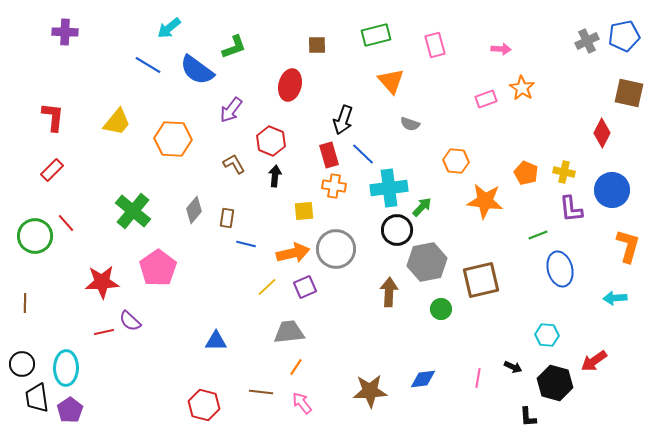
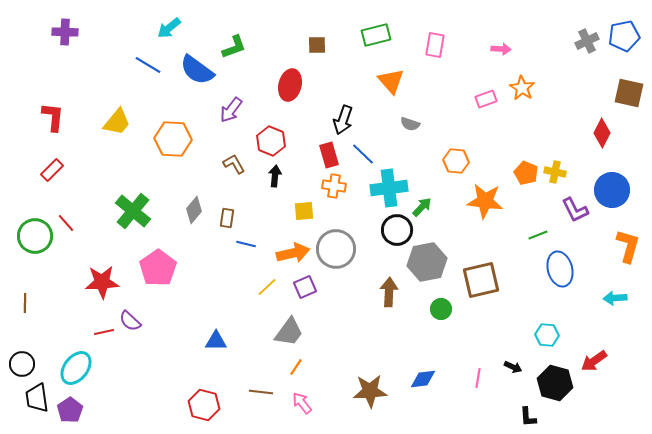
pink rectangle at (435, 45): rotated 25 degrees clockwise
yellow cross at (564, 172): moved 9 px left
purple L-shape at (571, 209): moved 4 px right, 1 px down; rotated 20 degrees counterclockwise
gray trapezoid at (289, 332): rotated 132 degrees clockwise
cyan ellipse at (66, 368): moved 10 px right; rotated 36 degrees clockwise
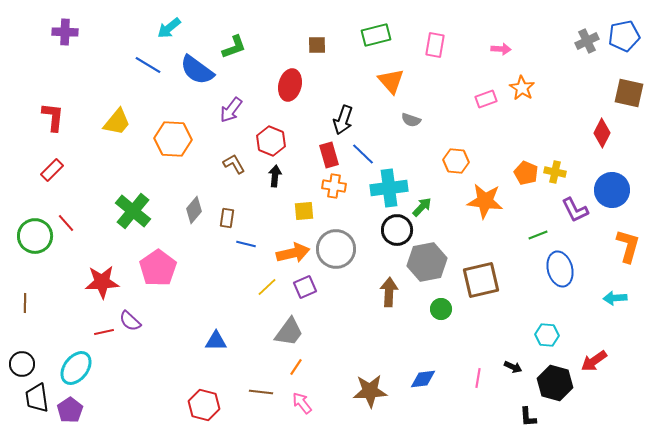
gray semicircle at (410, 124): moved 1 px right, 4 px up
